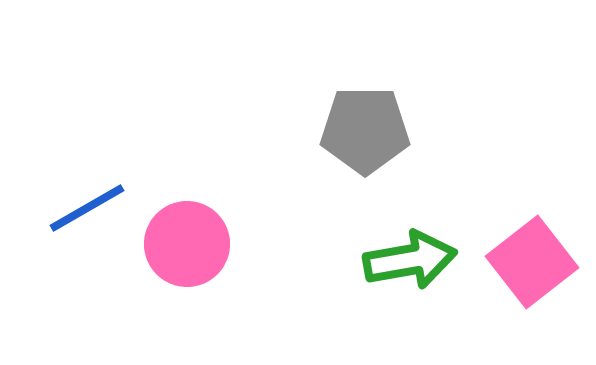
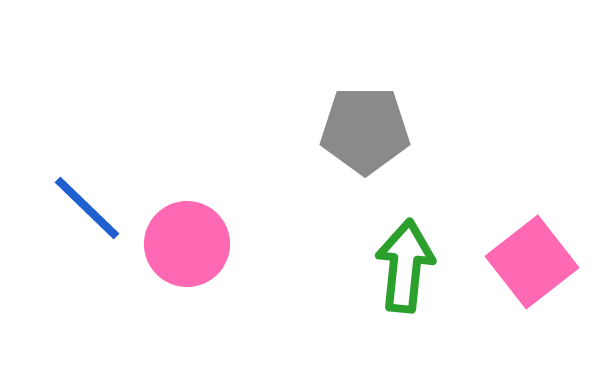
blue line: rotated 74 degrees clockwise
green arrow: moved 5 px left, 6 px down; rotated 74 degrees counterclockwise
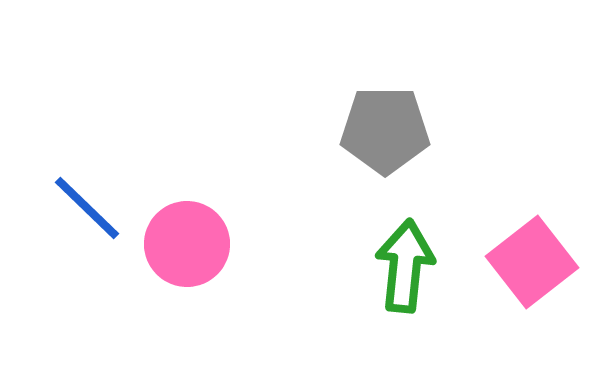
gray pentagon: moved 20 px right
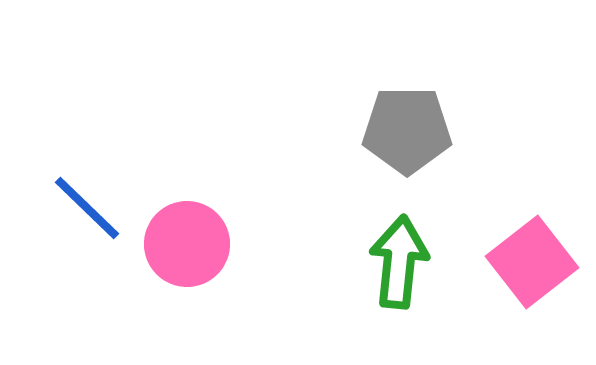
gray pentagon: moved 22 px right
green arrow: moved 6 px left, 4 px up
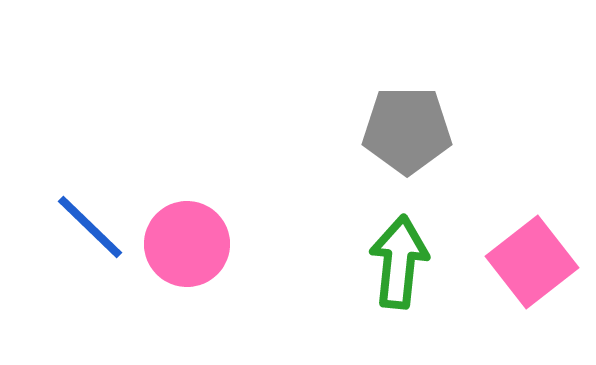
blue line: moved 3 px right, 19 px down
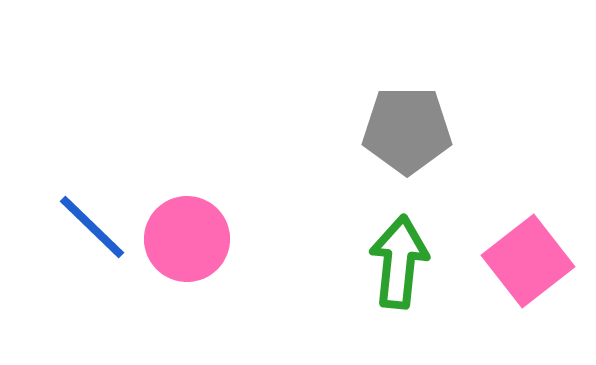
blue line: moved 2 px right
pink circle: moved 5 px up
pink square: moved 4 px left, 1 px up
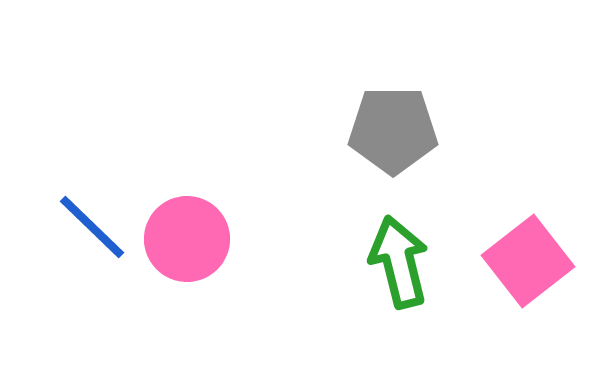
gray pentagon: moved 14 px left
green arrow: rotated 20 degrees counterclockwise
